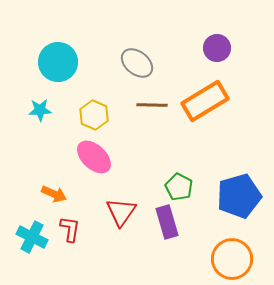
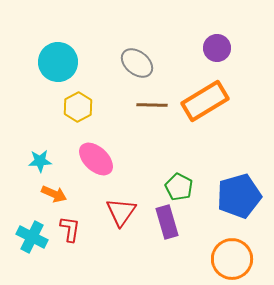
cyan star: moved 51 px down
yellow hexagon: moved 16 px left, 8 px up; rotated 8 degrees clockwise
pink ellipse: moved 2 px right, 2 px down
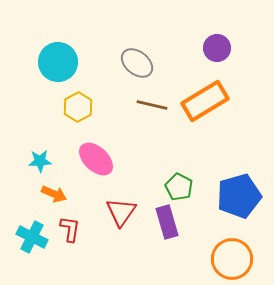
brown line: rotated 12 degrees clockwise
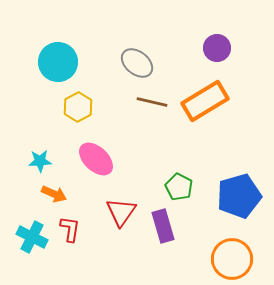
brown line: moved 3 px up
purple rectangle: moved 4 px left, 4 px down
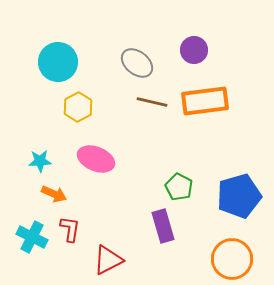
purple circle: moved 23 px left, 2 px down
orange rectangle: rotated 24 degrees clockwise
pink ellipse: rotated 21 degrees counterclockwise
red triangle: moved 13 px left, 48 px down; rotated 28 degrees clockwise
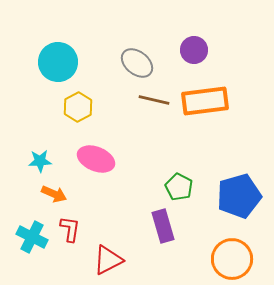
brown line: moved 2 px right, 2 px up
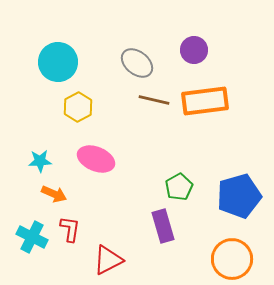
green pentagon: rotated 16 degrees clockwise
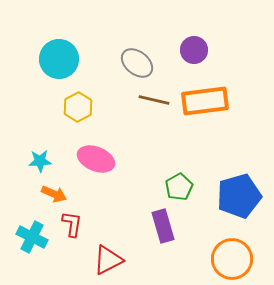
cyan circle: moved 1 px right, 3 px up
red L-shape: moved 2 px right, 5 px up
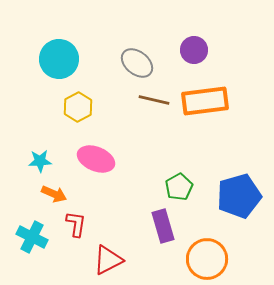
red L-shape: moved 4 px right
orange circle: moved 25 px left
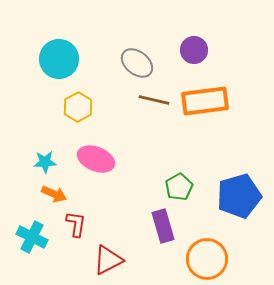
cyan star: moved 5 px right, 1 px down
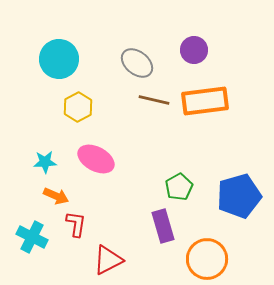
pink ellipse: rotated 6 degrees clockwise
orange arrow: moved 2 px right, 2 px down
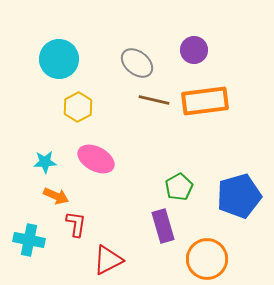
cyan cross: moved 3 px left, 3 px down; rotated 16 degrees counterclockwise
